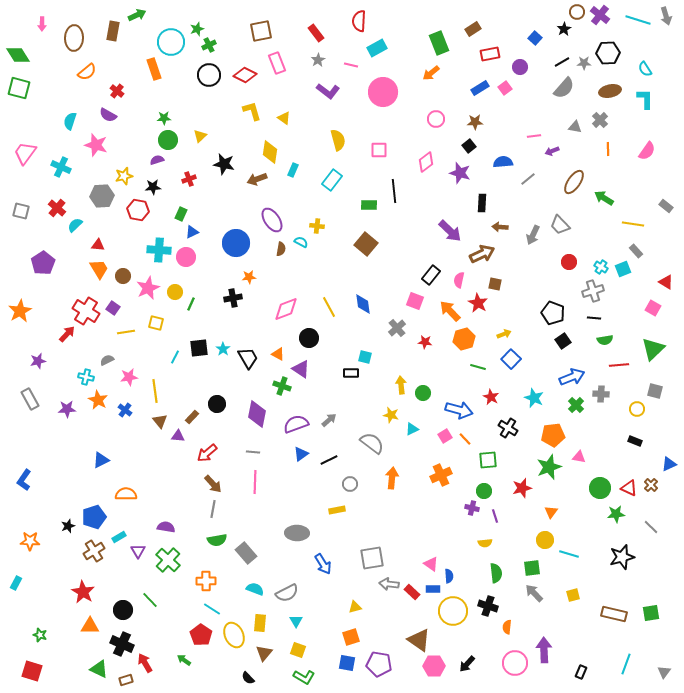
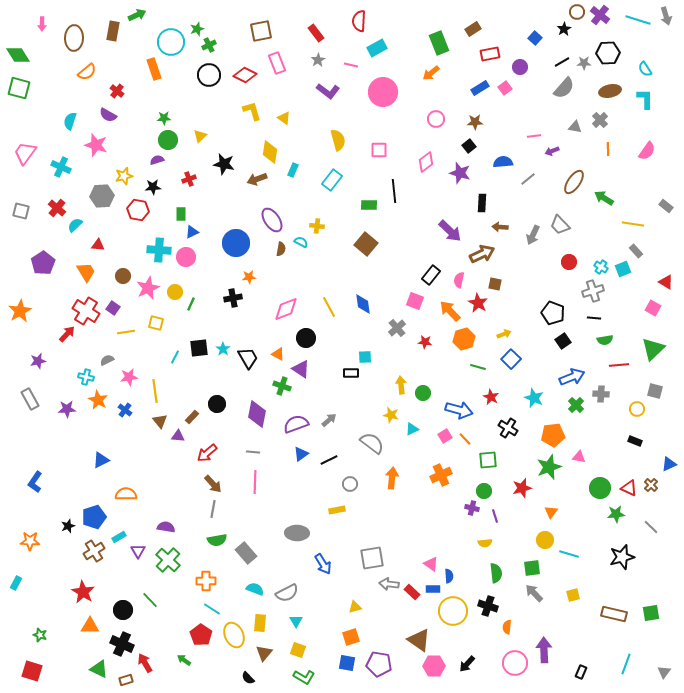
green rectangle at (181, 214): rotated 24 degrees counterclockwise
orange trapezoid at (99, 269): moved 13 px left, 3 px down
black circle at (309, 338): moved 3 px left
cyan square at (365, 357): rotated 16 degrees counterclockwise
blue L-shape at (24, 480): moved 11 px right, 2 px down
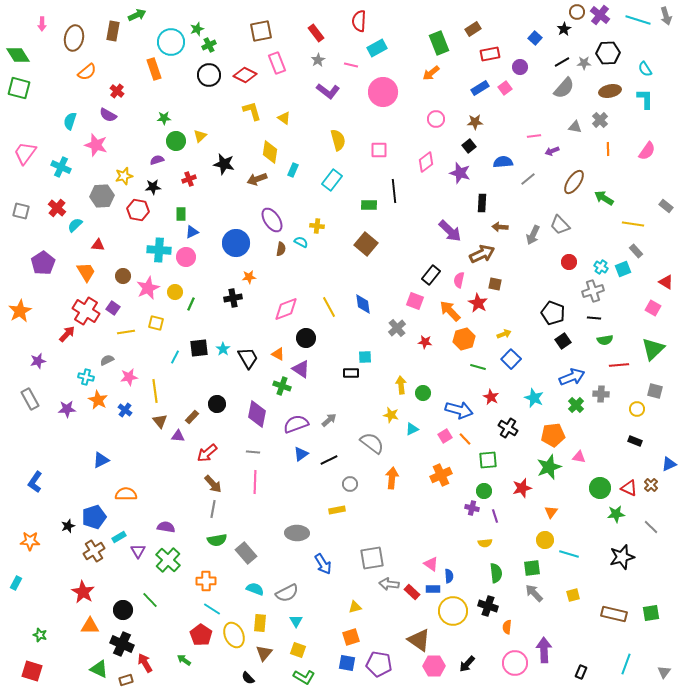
brown ellipse at (74, 38): rotated 10 degrees clockwise
green circle at (168, 140): moved 8 px right, 1 px down
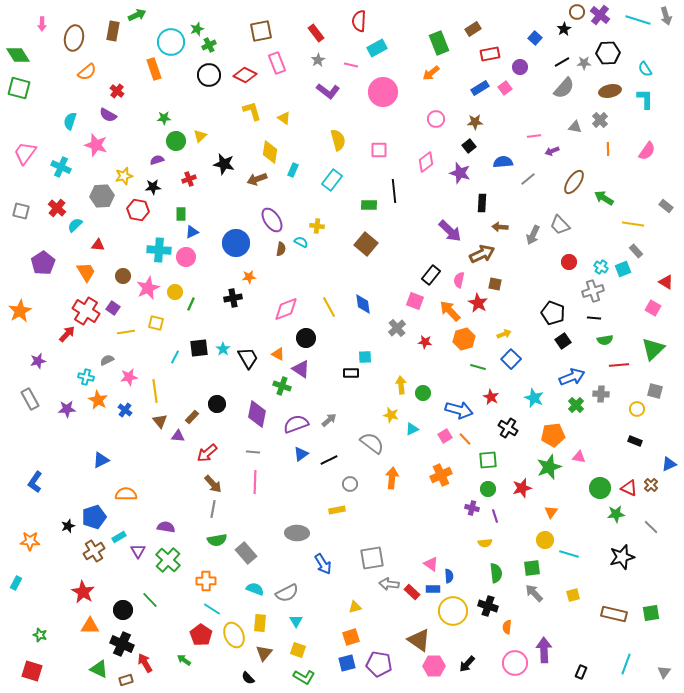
green circle at (484, 491): moved 4 px right, 2 px up
blue square at (347, 663): rotated 24 degrees counterclockwise
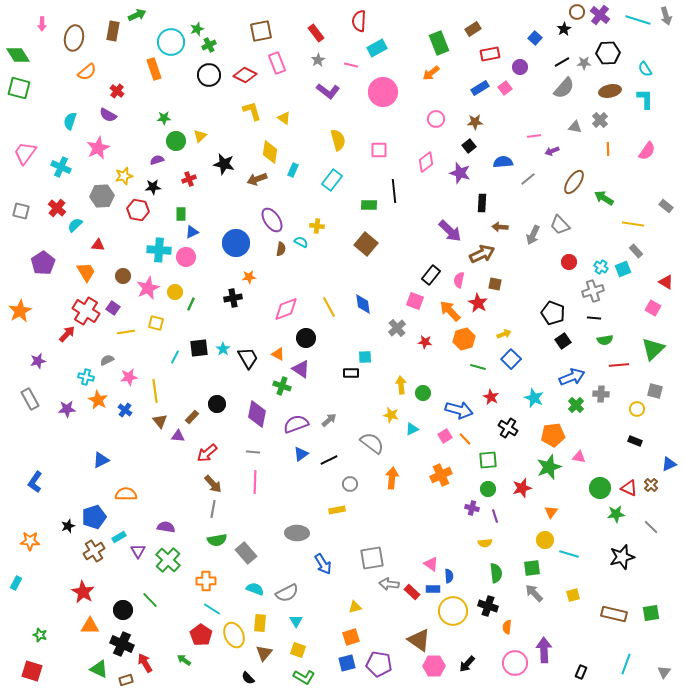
pink star at (96, 145): moved 2 px right, 3 px down; rotated 30 degrees clockwise
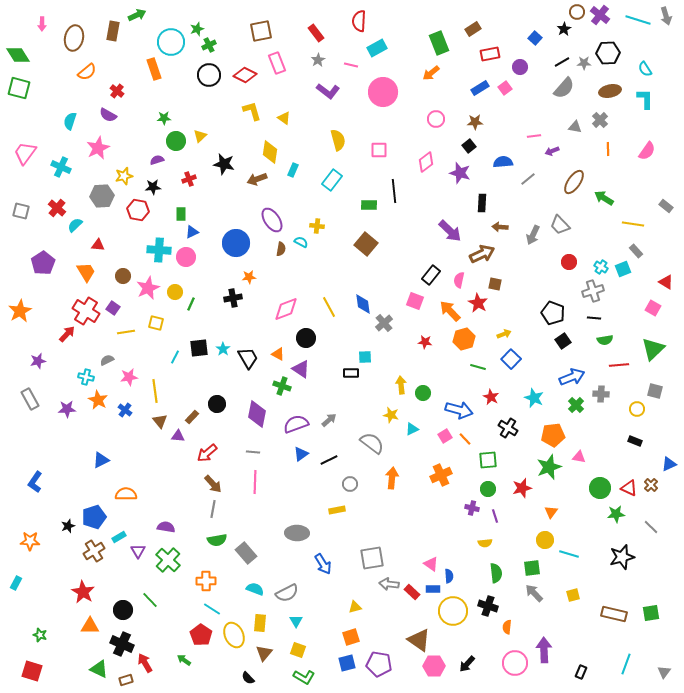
gray cross at (397, 328): moved 13 px left, 5 px up
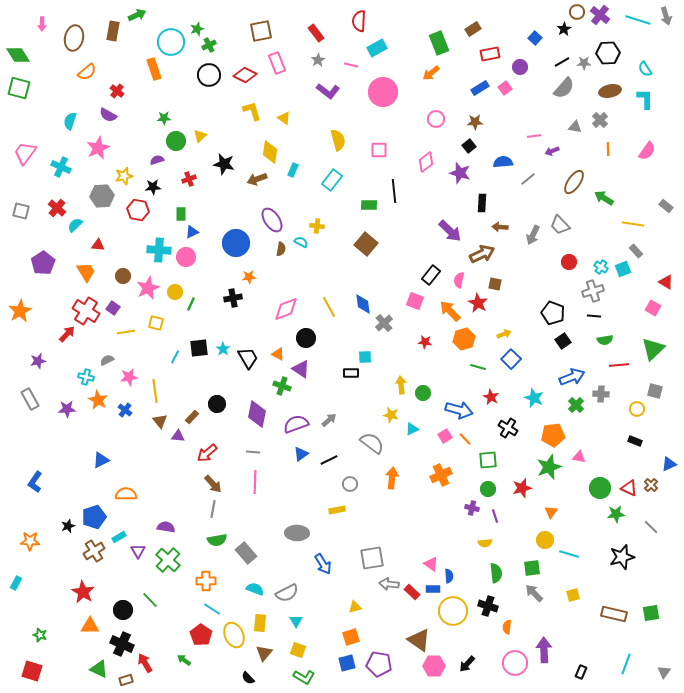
black line at (594, 318): moved 2 px up
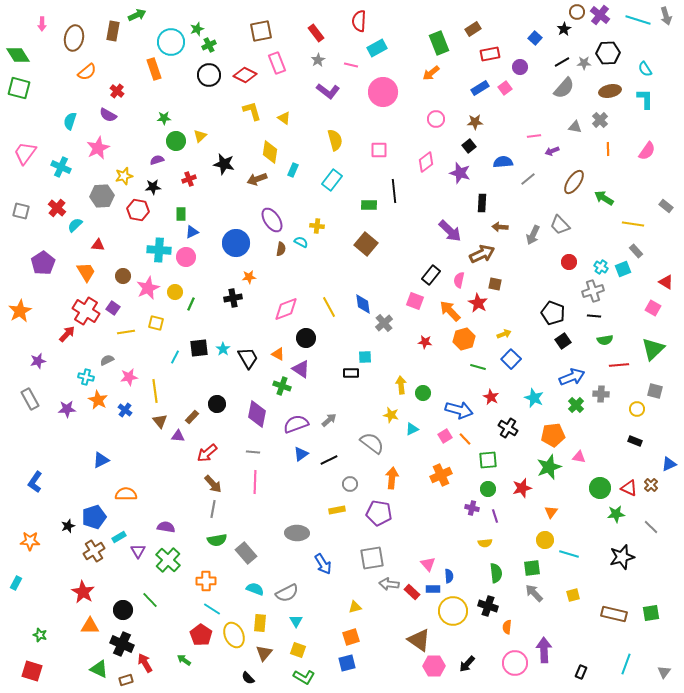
yellow semicircle at (338, 140): moved 3 px left
pink triangle at (431, 564): moved 3 px left; rotated 14 degrees clockwise
purple pentagon at (379, 664): moved 151 px up
